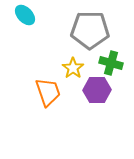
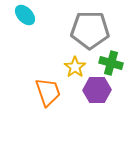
yellow star: moved 2 px right, 1 px up
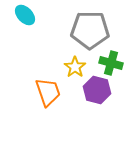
purple hexagon: rotated 16 degrees clockwise
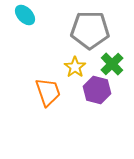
green cross: moved 1 px right, 1 px down; rotated 30 degrees clockwise
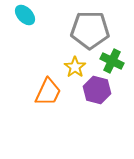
green cross: moved 3 px up; rotated 20 degrees counterclockwise
orange trapezoid: rotated 44 degrees clockwise
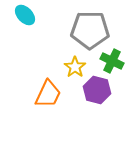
orange trapezoid: moved 2 px down
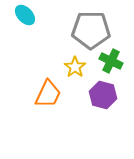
gray pentagon: moved 1 px right
green cross: moved 1 px left
purple hexagon: moved 6 px right, 5 px down
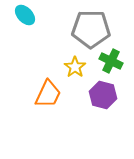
gray pentagon: moved 1 px up
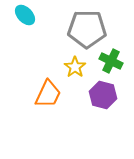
gray pentagon: moved 4 px left
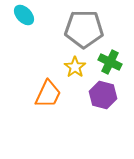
cyan ellipse: moved 1 px left
gray pentagon: moved 3 px left
green cross: moved 1 px left, 1 px down
